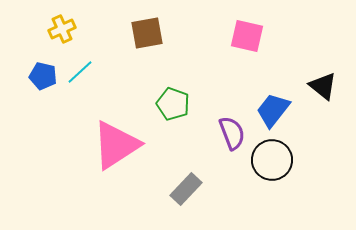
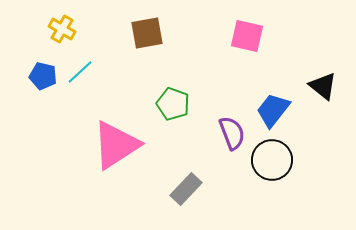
yellow cross: rotated 36 degrees counterclockwise
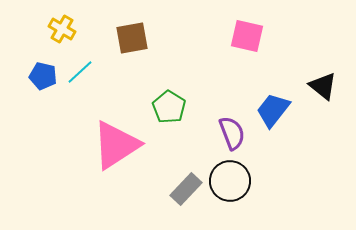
brown square: moved 15 px left, 5 px down
green pentagon: moved 4 px left, 3 px down; rotated 12 degrees clockwise
black circle: moved 42 px left, 21 px down
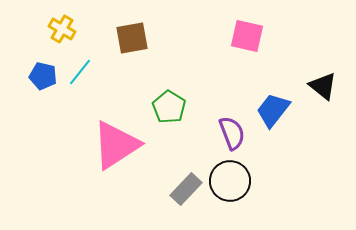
cyan line: rotated 8 degrees counterclockwise
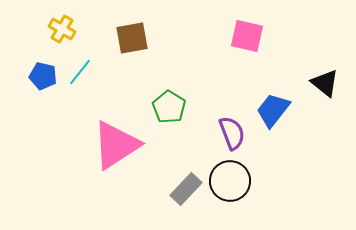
black triangle: moved 2 px right, 3 px up
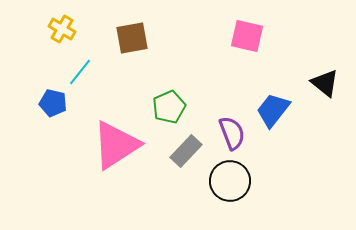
blue pentagon: moved 10 px right, 27 px down
green pentagon: rotated 16 degrees clockwise
gray rectangle: moved 38 px up
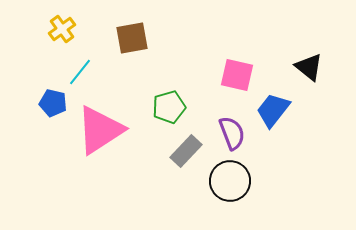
yellow cross: rotated 24 degrees clockwise
pink square: moved 10 px left, 39 px down
black triangle: moved 16 px left, 16 px up
green pentagon: rotated 8 degrees clockwise
pink triangle: moved 16 px left, 15 px up
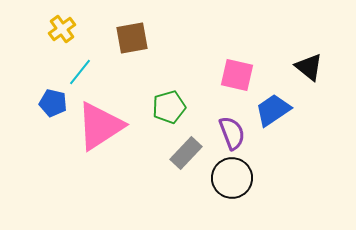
blue trapezoid: rotated 18 degrees clockwise
pink triangle: moved 4 px up
gray rectangle: moved 2 px down
black circle: moved 2 px right, 3 px up
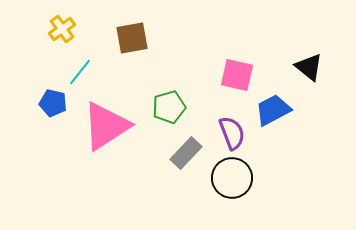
blue trapezoid: rotated 6 degrees clockwise
pink triangle: moved 6 px right
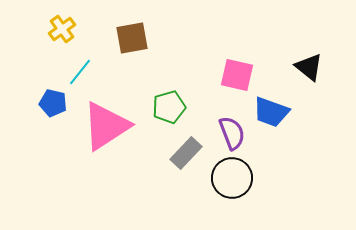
blue trapezoid: moved 2 px left, 2 px down; rotated 132 degrees counterclockwise
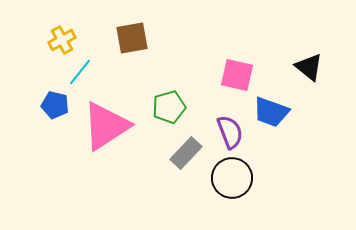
yellow cross: moved 11 px down; rotated 8 degrees clockwise
blue pentagon: moved 2 px right, 2 px down
purple semicircle: moved 2 px left, 1 px up
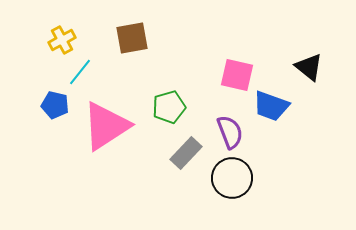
blue trapezoid: moved 6 px up
